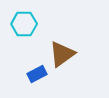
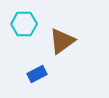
brown triangle: moved 13 px up
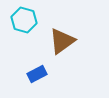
cyan hexagon: moved 4 px up; rotated 15 degrees clockwise
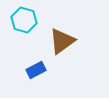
blue rectangle: moved 1 px left, 4 px up
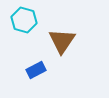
brown triangle: rotated 20 degrees counterclockwise
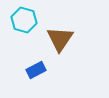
brown triangle: moved 2 px left, 2 px up
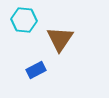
cyan hexagon: rotated 10 degrees counterclockwise
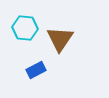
cyan hexagon: moved 1 px right, 8 px down
